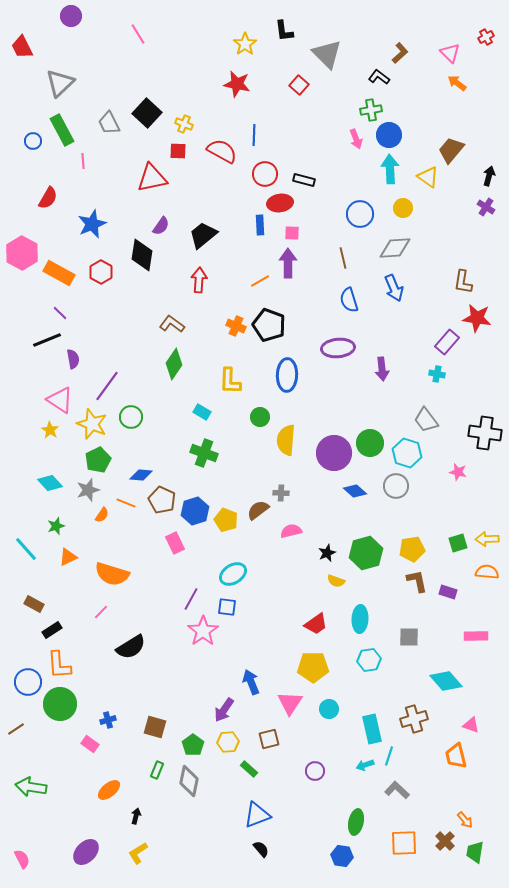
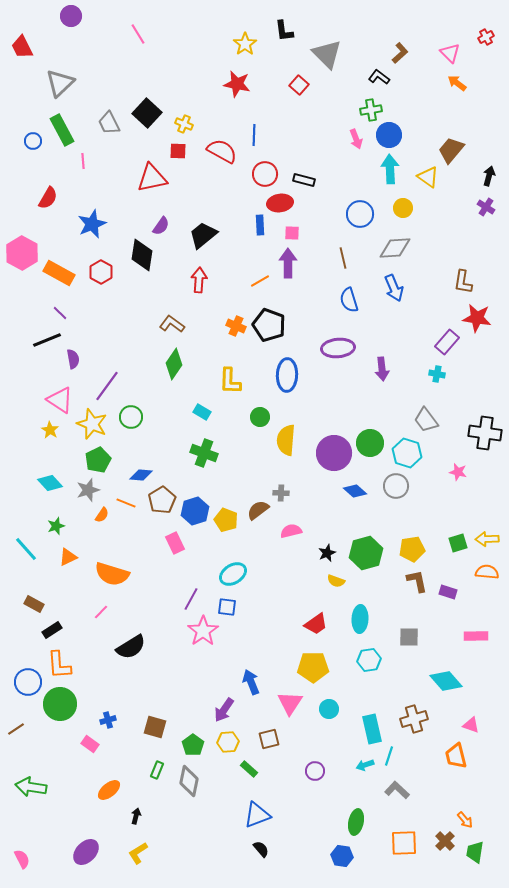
brown pentagon at (162, 500): rotated 16 degrees clockwise
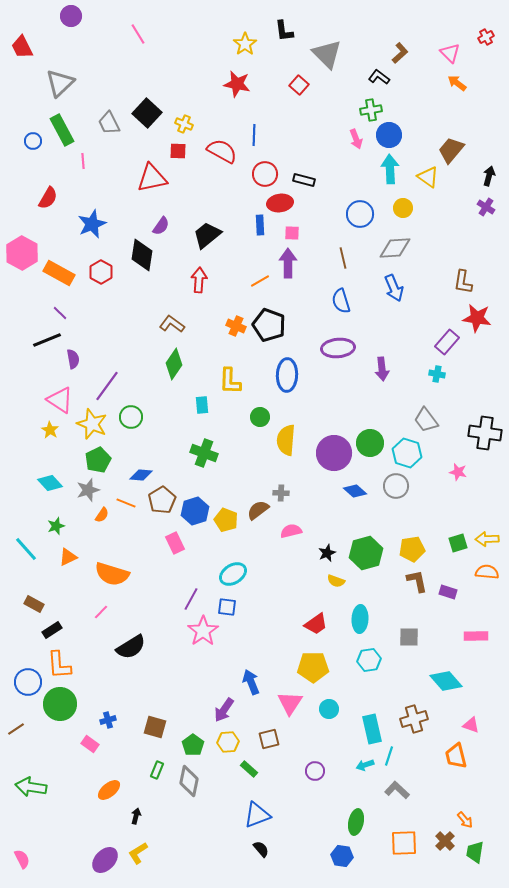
black trapezoid at (203, 235): moved 4 px right
blue semicircle at (349, 300): moved 8 px left, 1 px down
cyan rectangle at (202, 412): moved 7 px up; rotated 54 degrees clockwise
purple ellipse at (86, 852): moved 19 px right, 8 px down
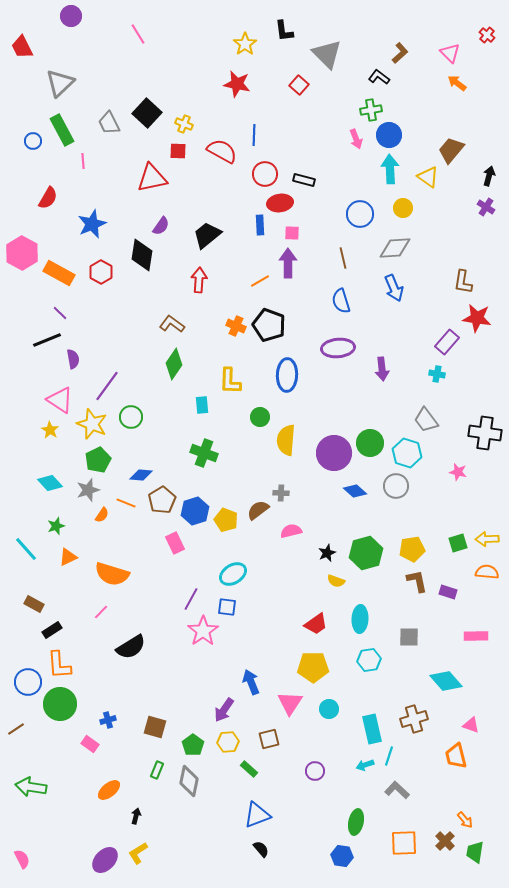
red cross at (486, 37): moved 1 px right, 2 px up; rotated 21 degrees counterclockwise
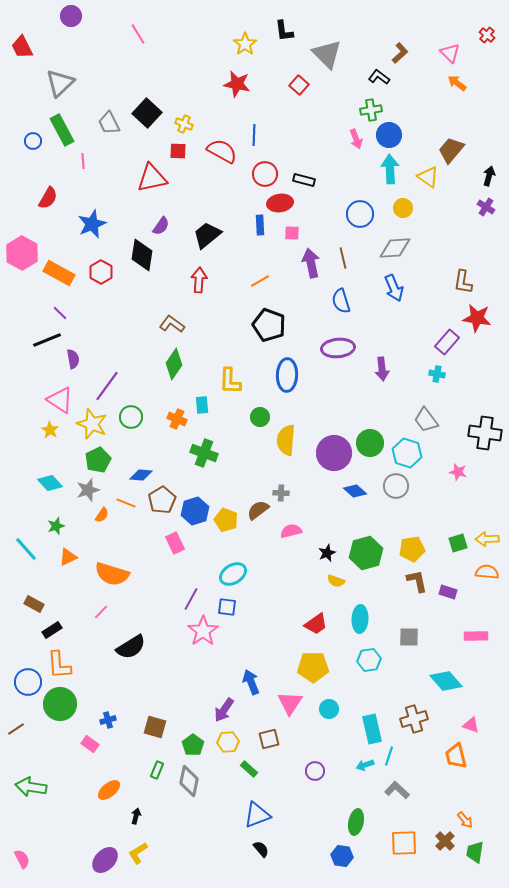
purple arrow at (288, 263): moved 23 px right; rotated 12 degrees counterclockwise
orange cross at (236, 326): moved 59 px left, 93 px down
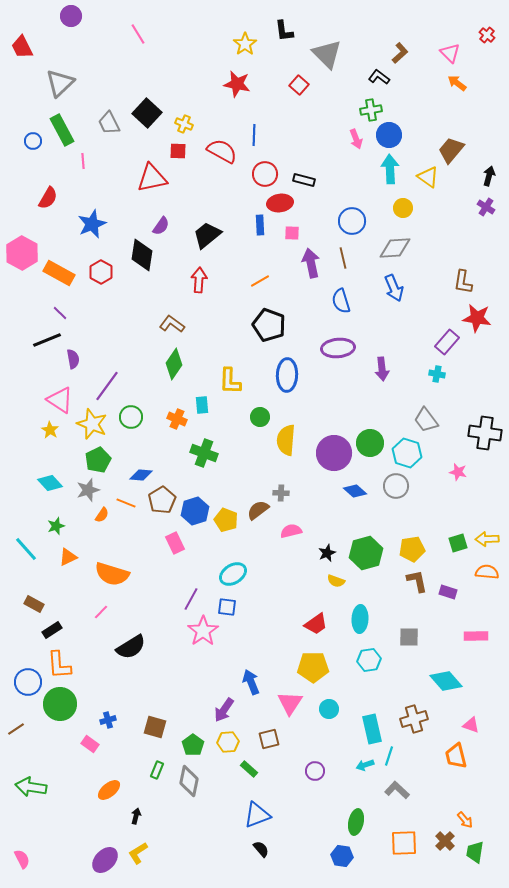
blue circle at (360, 214): moved 8 px left, 7 px down
